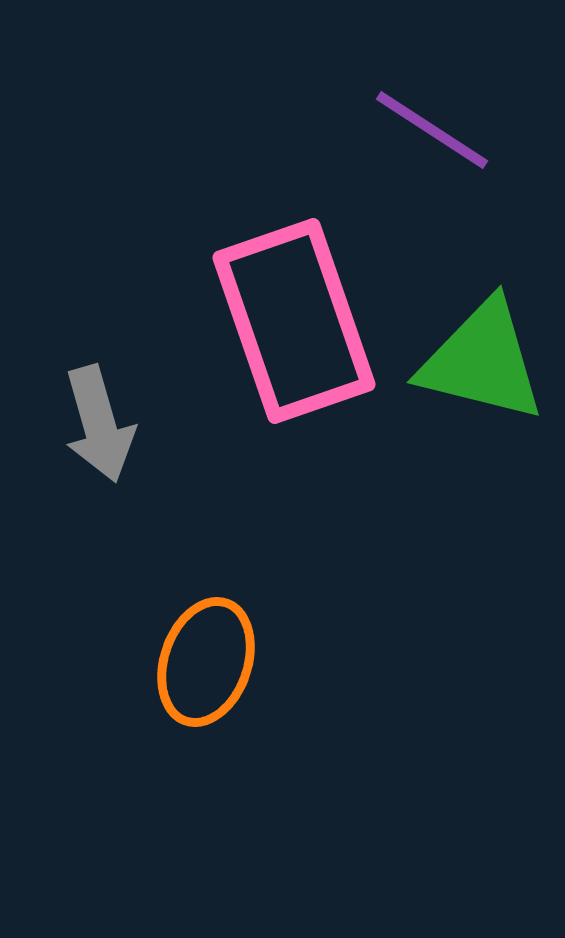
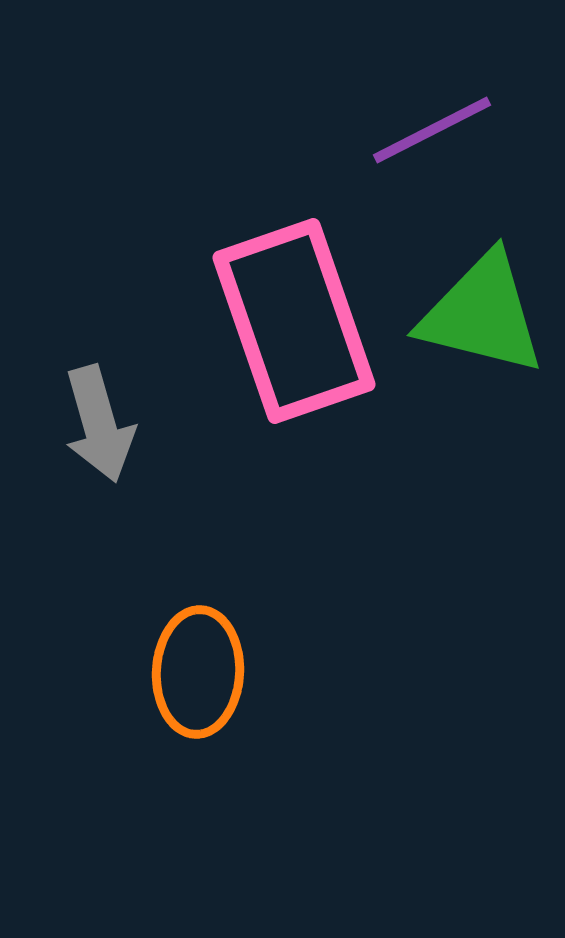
purple line: rotated 60 degrees counterclockwise
green triangle: moved 47 px up
orange ellipse: moved 8 px left, 10 px down; rotated 16 degrees counterclockwise
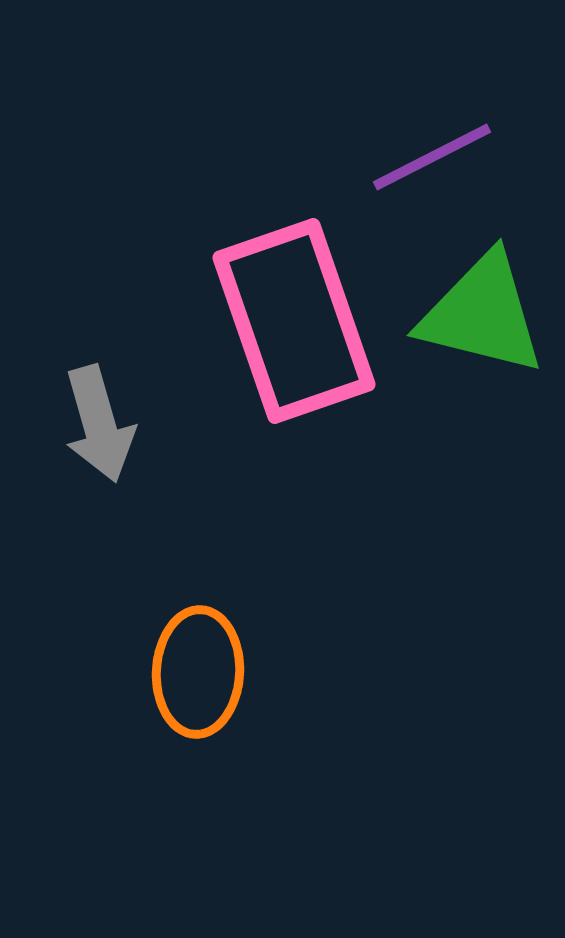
purple line: moved 27 px down
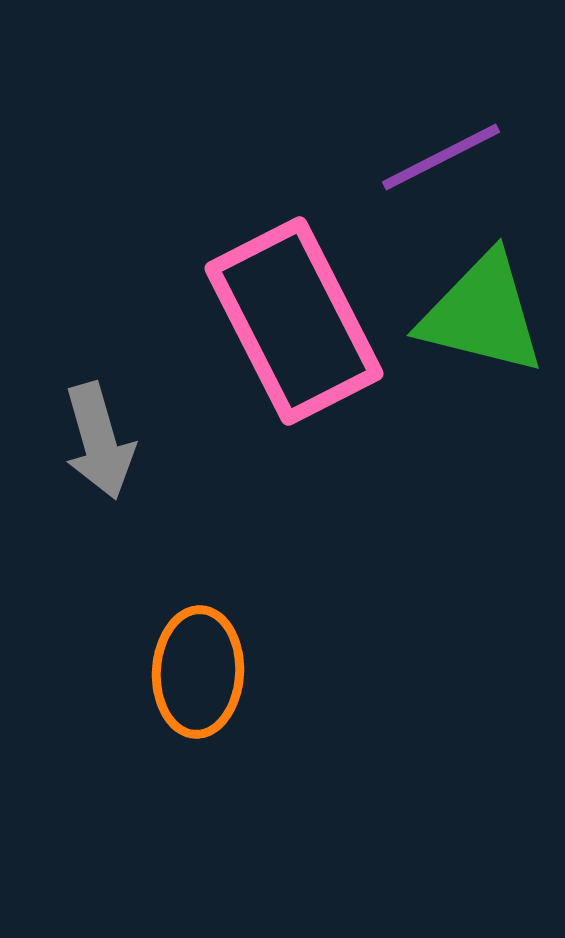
purple line: moved 9 px right
pink rectangle: rotated 8 degrees counterclockwise
gray arrow: moved 17 px down
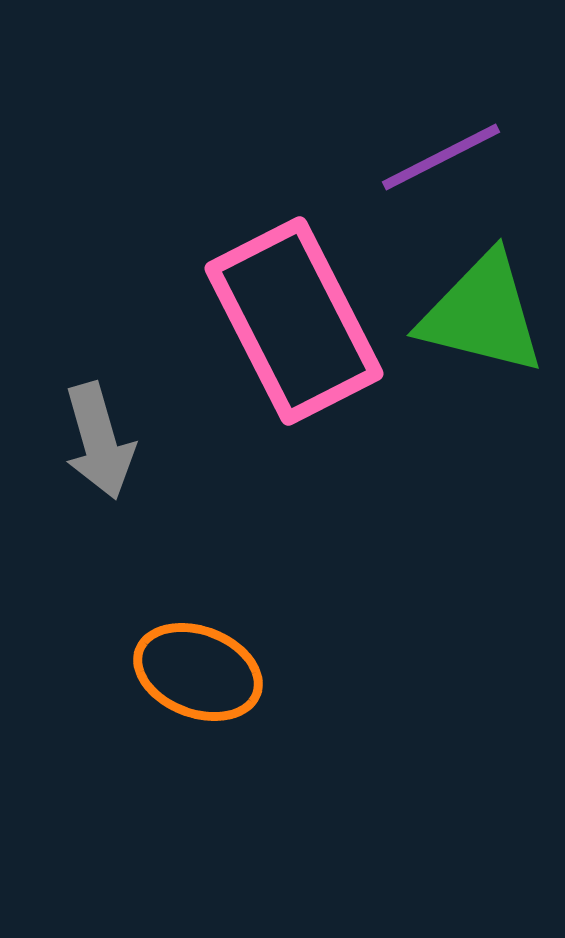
orange ellipse: rotated 72 degrees counterclockwise
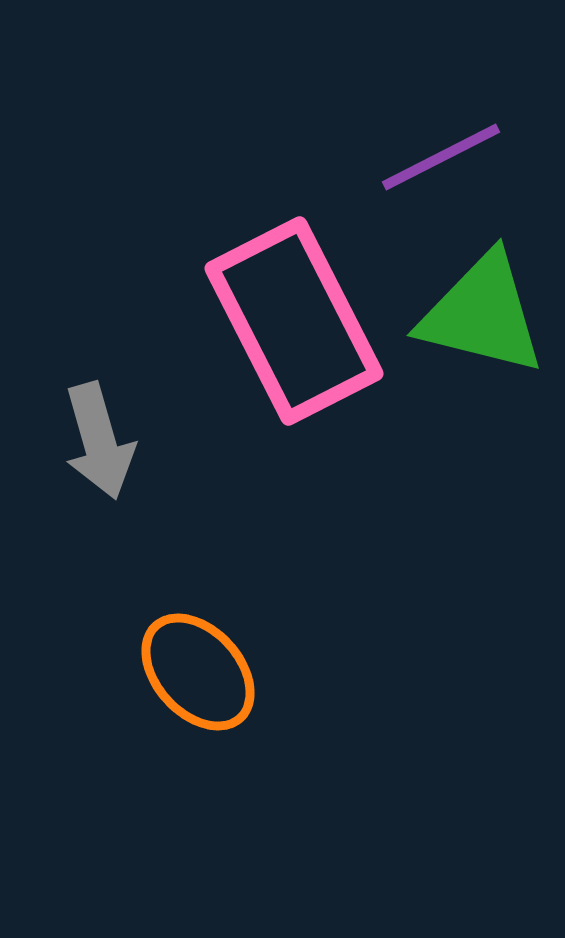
orange ellipse: rotated 27 degrees clockwise
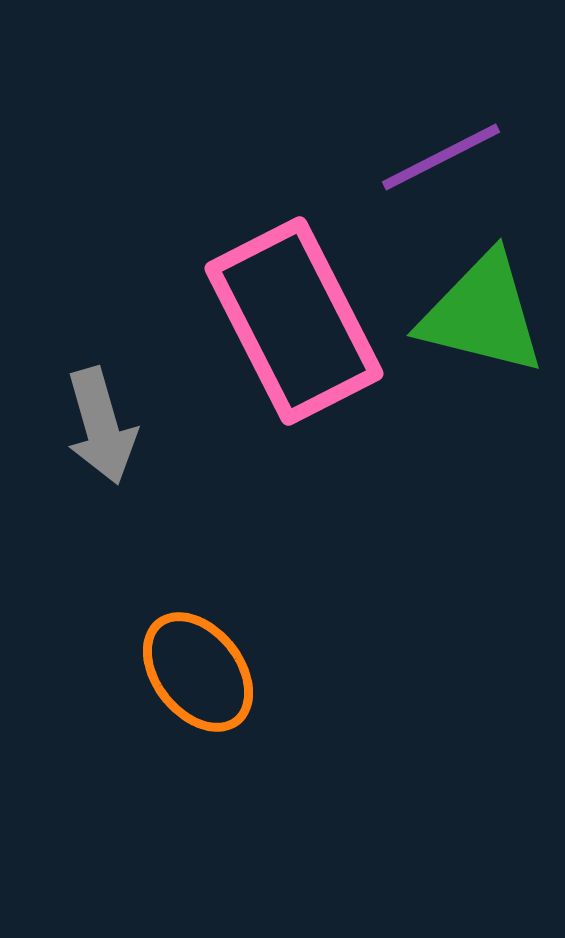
gray arrow: moved 2 px right, 15 px up
orange ellipse: rotated 4 degrees clockwise
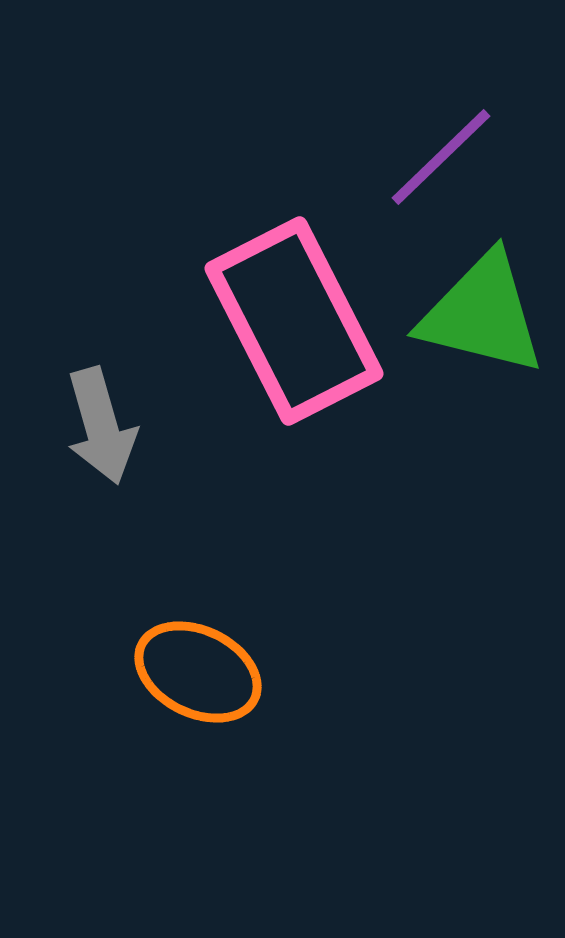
purple line: rotated 17 degrees counterclockwise
orange ellipse: rotated 26 degrees counterclockwise
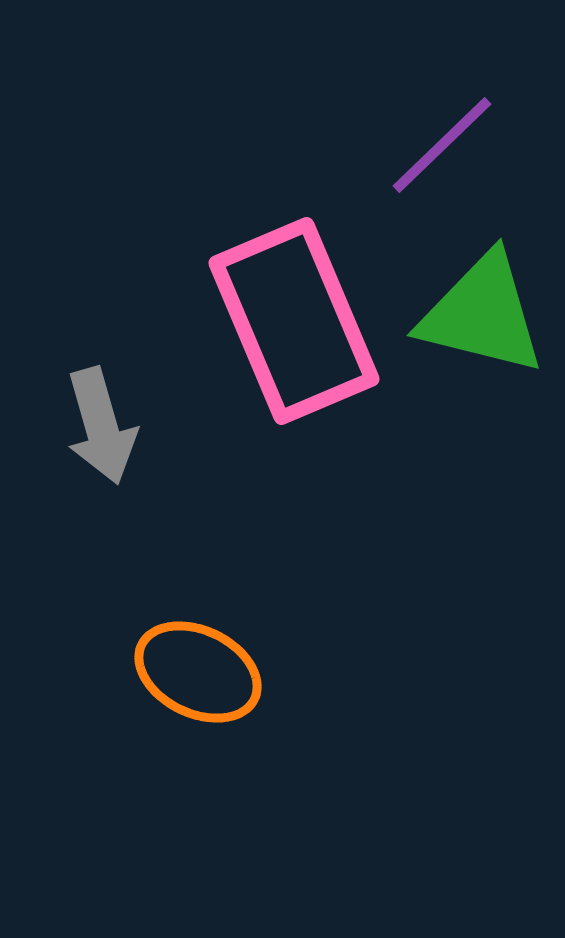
purple line: moved 1 px right, 12 px up
pink rectangle: rotated 4 degrees clockwise
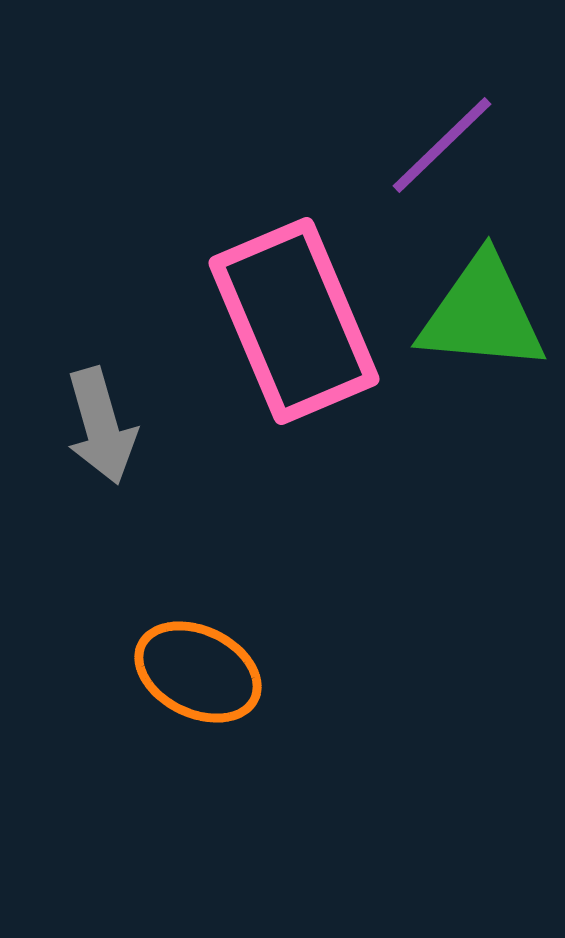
green triangle: rotated 9 degrees counterclockwise
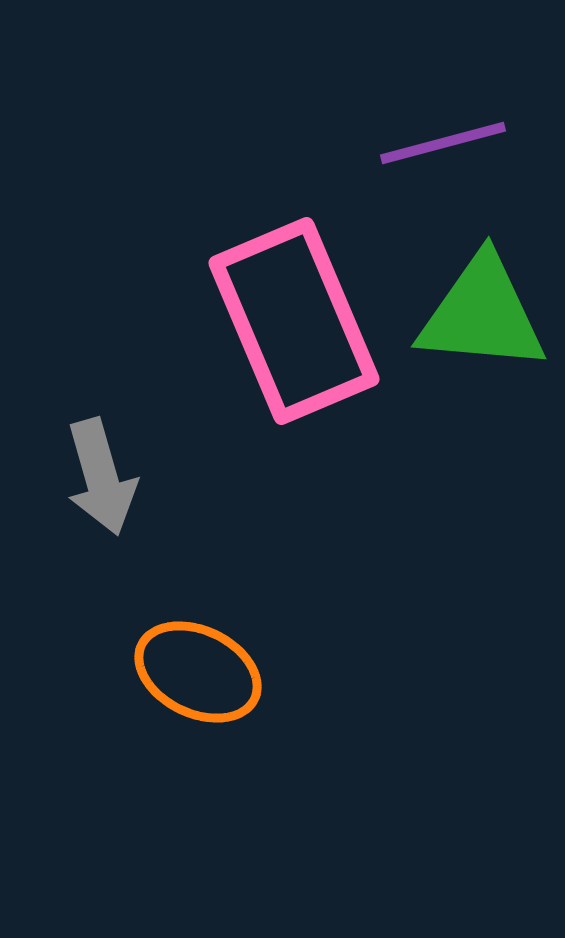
purple line: moved 1 px right, 2 px up; rotated 29 degrees clockwise
gray arrow: moved 51 px down
